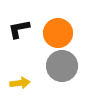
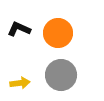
black L-shape: rotated 35 degrees clockwise
gray circle: moved 1 px left, 9 px down
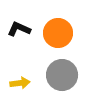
gray circle: moved 1 px right
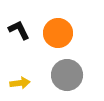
black L-shape: moved 1 px down; rotated 40 degrees clockwise
gray circle: moved 5 px right
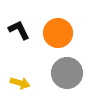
gray circle: moved 2 px up
yellow arrow: rotated 24 degrees clockwise
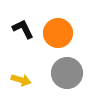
black L-shape: moved 4 px right, 1 px up
yellow arrow: moved 1 px right, 3 px up
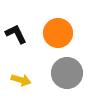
black L-shape: moved 7 px left, 5 px down
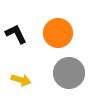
gray circle: moved 2 px right
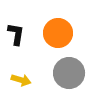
black L-shape: rotated 35 degrees clockwise
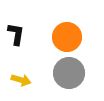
orange circle: moved 9 px right, 4 px down
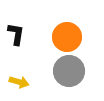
gray circle: moved 2 px up
yellow arrow: moved 2 px left, 2 px down
